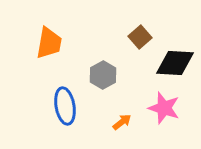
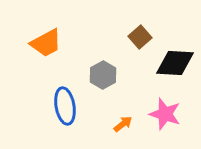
orange trapezoid: moved 3 px left; rotated 52 degrees clockwise
pink star: moved 1 px right, 6 px down
orange arrow: moved 1 px right, 2 px down
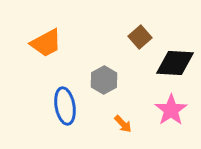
gray hexagon: moved 1 px right, 5 px down
pink star: moved 6 px right, 4 px up; rotated 20 degrees clockwise
orange arrow: rotated 84 degrees clockwise
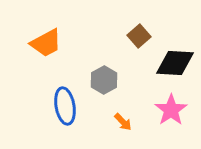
brown square: moved 1 px left, 1 px up
orange arrow: moved 2 px up
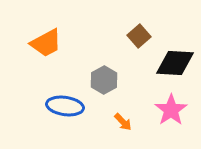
blue ellipse: rotated 72 degrees counterclockwise
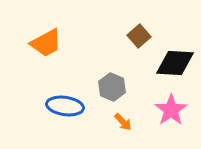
gray hexagon: moved 8 px right, 7 px down; rotated 8 degrees counterclockwise
